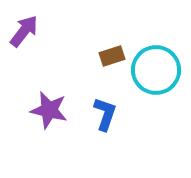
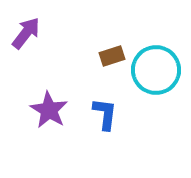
purple arrow: moved 2 px right, 2 px down
purple star: rotated 18 degrees clockwise
blue L-shape: rotated 12 degrees counterclockwise
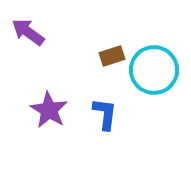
purple arrow: moved 2 px right, 1 px up; rotated 92 degrees counterclockwise
cyan circle: moved 2 px left
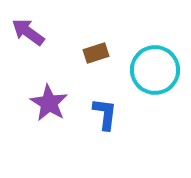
brown rectangle: moved 16 px left, 3 px up
cyan circle: moved 1 px right
purple star: moved 7 px up
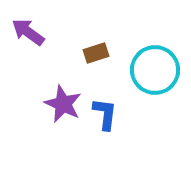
purple star: moved 14 px right, 1 px down; rotated 6 degrees counterclockwise
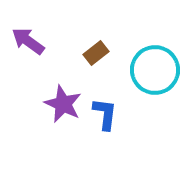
purple arrow: moved 9 px down
brown rectangle: rotated 20 degrees counterclockwise
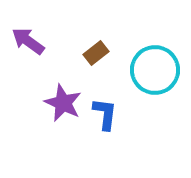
purple star: moved 1 px up
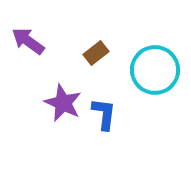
blue L-shape: moved 1 px left
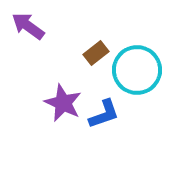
purple arrow: moved 15 px up
cyan circle: moved 18 px left
blue L-shape: rotated 64 degrees clockwise
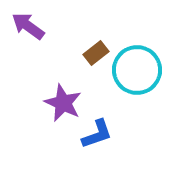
blue L-shape: moved 7 px left, 20 px down
